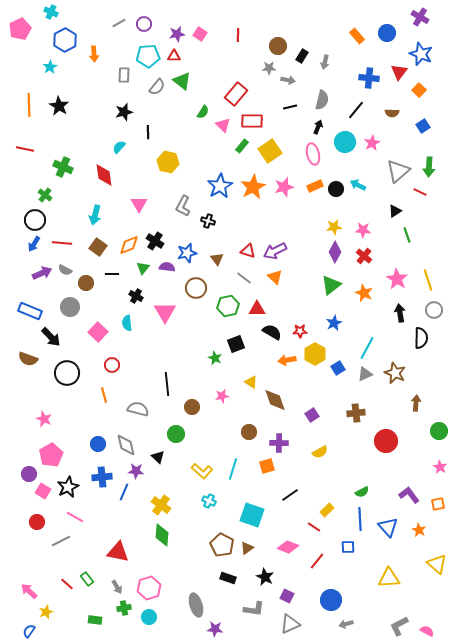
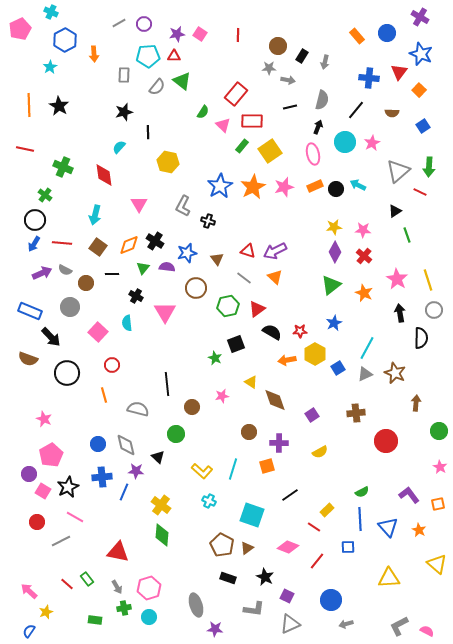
red triangle at (257, 309): rotated 36 degrees counterclockwise
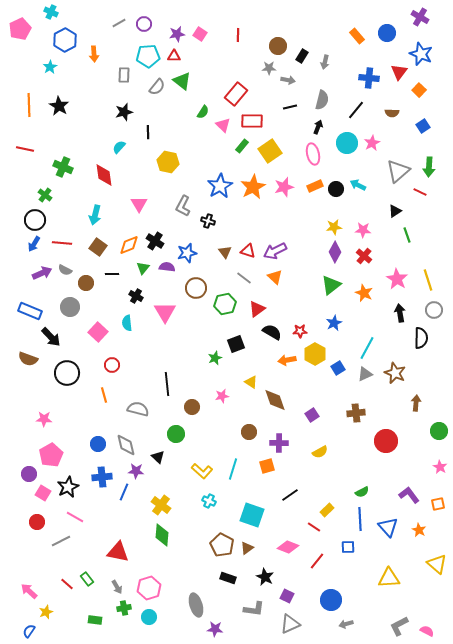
cyan circle at (345, 142): moved 2 px right, 1 px down
brown triangle at (217, 259): moved 8 px right, 7 px up
green hexagon at (228, 306): moved 3 px left, 2 px up
green star at (215, 358): rotated 24 degrees clockwise
pink star at (44, 419): rotated 21 degrees counterclockwise
pink square at (43, 491): moved 2 px down
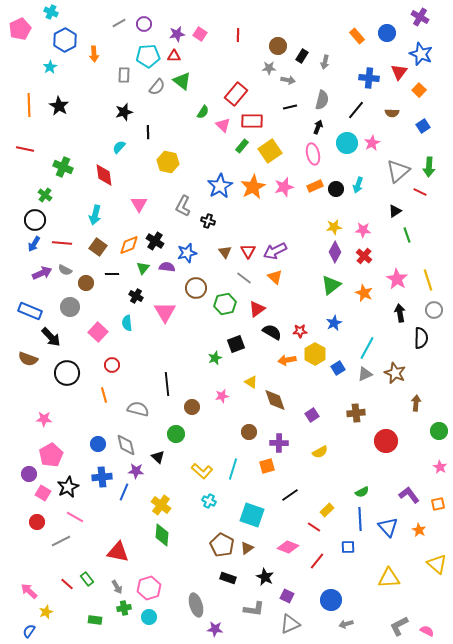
cyan arrow at (358, 185): rotated 98 degrees counterclockwise
red triangle at (248, 251): rotated 42 degrees clockwise
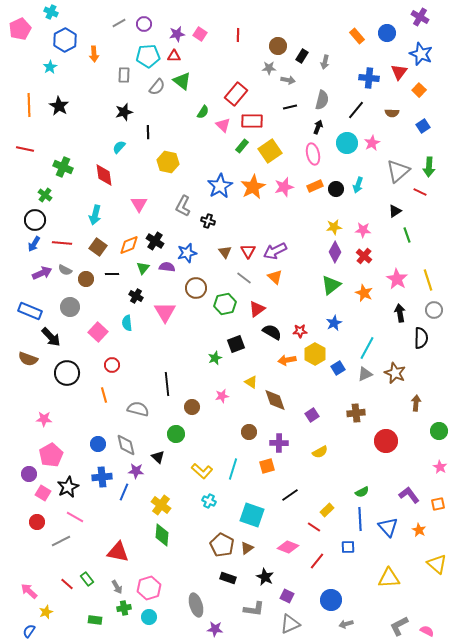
brown circle at (86, 283): moved 4 px up
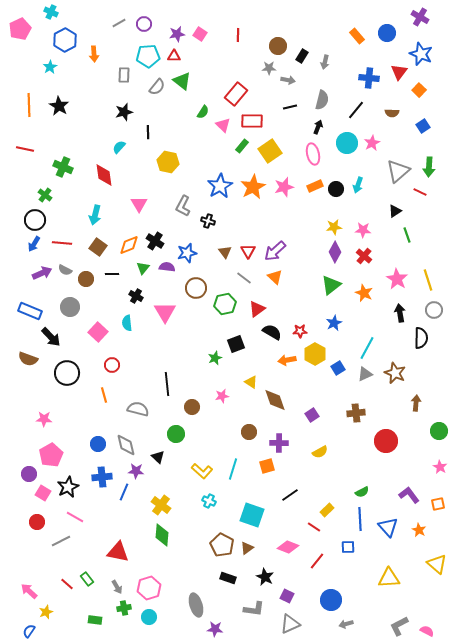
purple arrow at (275, 251): rotated 15 degrees counterclockwise
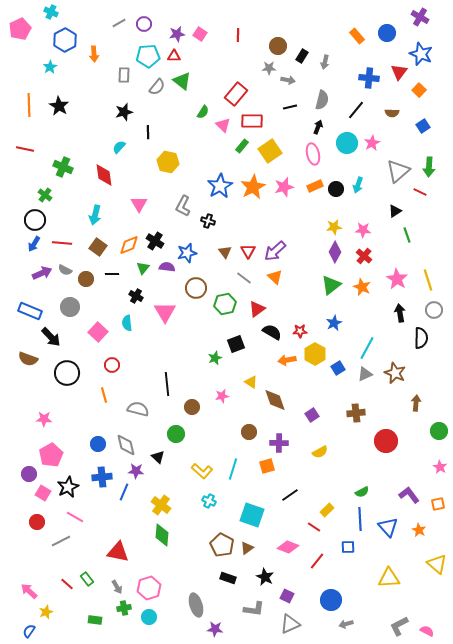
orange star at (364, 293): moved 2 px left, 6 px up
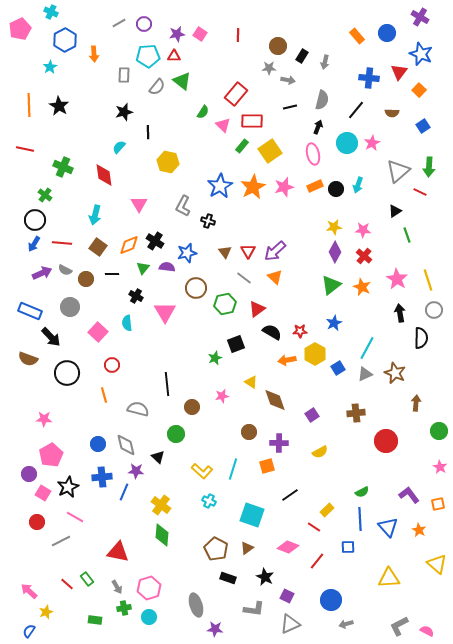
brown pentagon at (222, 545): moved 6 px left, 4 px down
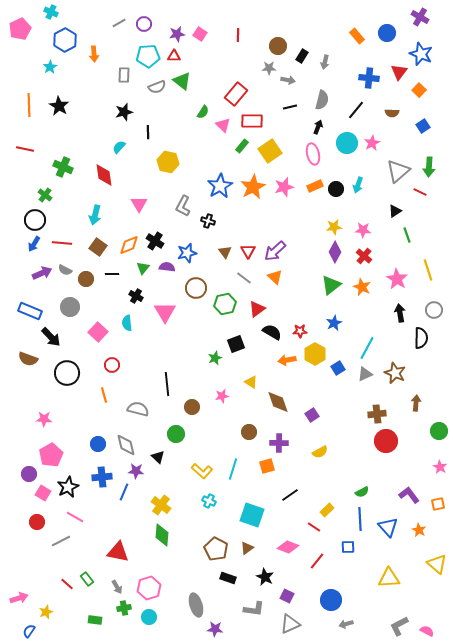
gray semicircle at (157, 87): rotated 30 degrees clockwise
yellow line at (428, 280): moved 10 px up
brown diamond at (275, 400): moved 3 px right, 2 px down
brown cross at (356, 413): moved 21 px right, 1 px down
pink arrow at (29, 591): moved 10 px left, 7 px down; rotated 120 degrees clockwise
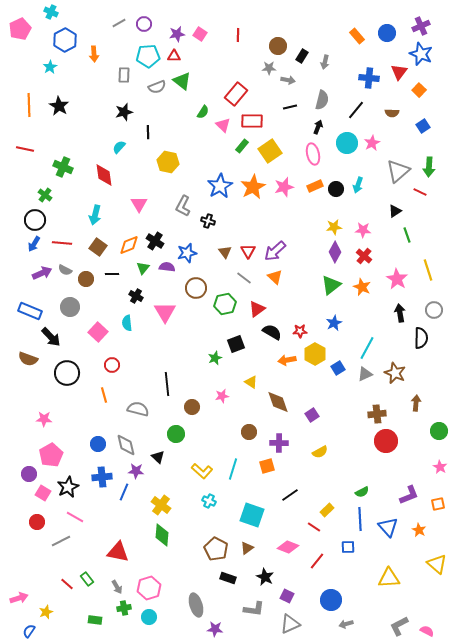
purple cross at (420, 17): moved 1 px right, 9 px down; rotated 36 degrees clockwise
purple L-shape at (409, 495): rotated 105 degrees clockwise
